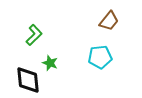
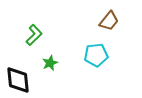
cyan pentagon: moved 4 px left, 2 px up
green star: rotated 28 degrees clockwise
black diamond: moved 10 px left
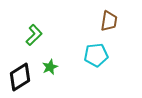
brown trapezoid: rotated 30 degrees counterclockwise
green star: moved 4 px down
black diamond: moved 2 px right, 3 px up; rotated 64 degrees clockwise
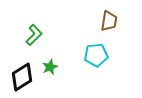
black diamond: moved 2 px right
